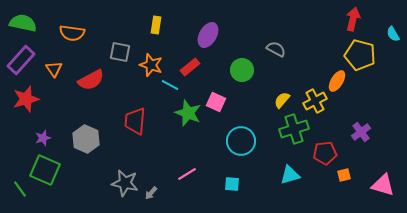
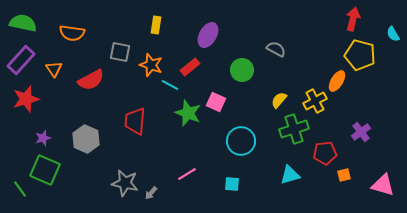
yellow semicircle: moved 3 px left
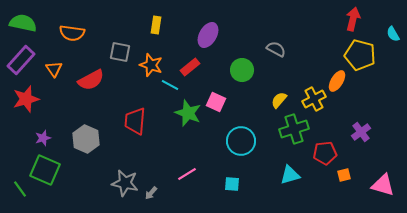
yellow cross: moved 1 px left, 2 px up
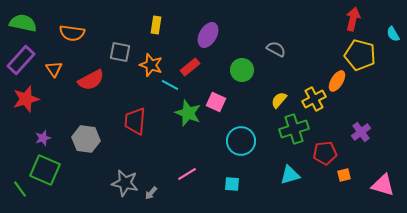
gray hexagon: rotated 16 degrees counterclockwise
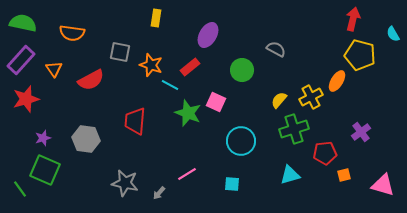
yellow rectangle: moved 7 px up
yellow cross: moved 3 px left, 2 px up
gray arrow: moved 8 px right
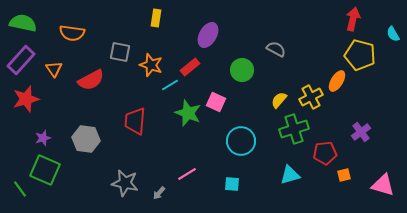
cyan line: rotated 60 degrees counterclockwise
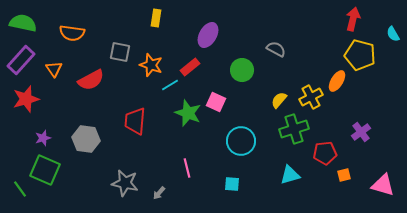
pink line: moved 6 px up; rotated 72 degrees counterclockwise
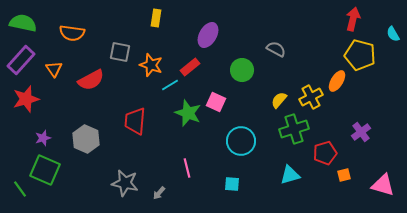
gray hexagon: rotated 16 degrees clockwise
red pentagon: rotated 10 degrees counterclockwise
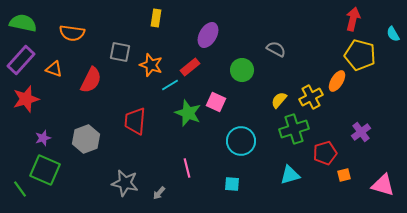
orange triangle: rotated 36 degrees counterclockwise
red semicircle: rotated 36 degrees counterclockwise
gray hexagon: rotated 16 degrees clockwise
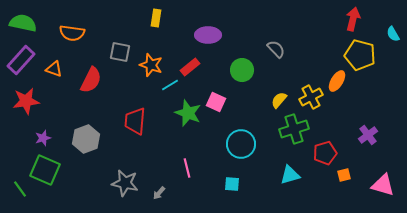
purple ellipse: rotated 60 degrees clockwise
gray semicircle: rotated 18 degrees clockwise
red star: moved 2 px down; rotated 8 degrees clockwise
purple cross: moved 7 px right, 3 px down
cyan circle: moved 3 px down
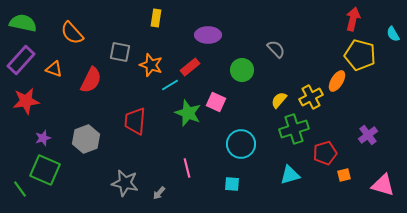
orange semicircle: rotated 40 degrees clockwise
